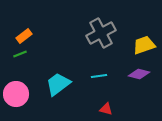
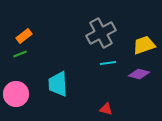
cyan line: moved 9 px right, 13 px up
cyan trapezoid: rotated 56 degrees counterclockwise
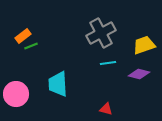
orange rectangle: moved 1 px left
green line: moved 11 px right, 8 px up
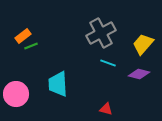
yellow trapezoid: moved 1 px left, 1 px up; rotated 30 degrees counterclockwise
cyan line: rotated 28 degrees clockwise
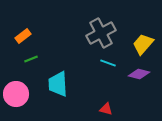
green line: moved 13 px down
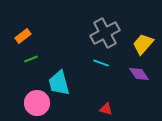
gray cross: moved 4 px right
cyan line: moved 7 px left
purple diamond: rotated 40 degrees clockwise
cyan trapezoid: moved 1 px right, 1 px up; rotated 12 degrees counterclockwise
pink circle: moved 21 px right, 9 px down
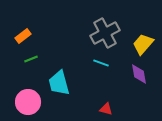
purple diamond: rotated 25 degrees clockwise
pink circle: moved 9 px left, 1 px up
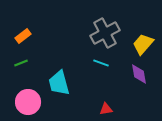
green line: moved 10 px left, 4 px down
red triangle: rotated 24 degrees counterclockwise
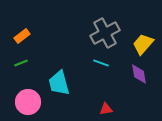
orange rectangle: moved 1 px left
